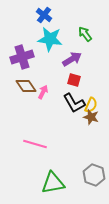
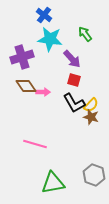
purple arrow: rotated 78 degrees clockwise
pink arrow: rotated 64 degrees clockwise
yellow semicircle: rotated 21 degrees clockwise
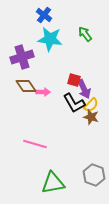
purple arrow: moved 12 px right, 30 px down; rotated 18 degrees clockwise
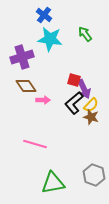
pink arrow: moved 8 px down
black L-shape: rotated 80 degrees clockwise
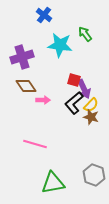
cyan star: moved 10 px right, 6 px down
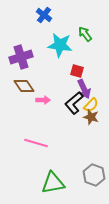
purple cross: moved 1 px left
red square: moved 3 px right, 9 px up
brown diamond: moved 2 px left
pink line: moved 1 px right, 1 px up
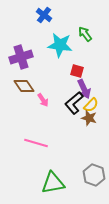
pink arrow: rotated 56 degrees clockwise
brown star: moved 2 px left, 1 px down
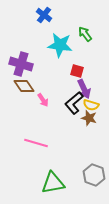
purple cross: moved 7 px down; rotated 35 degrees clockwise
yellow semicircle: rotated 63 degrees clockwise
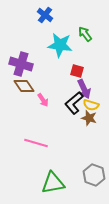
blue cross: moved 1 px right
